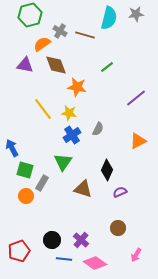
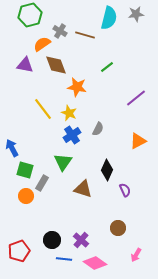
yellow star: rotated 14 degrees clockwise
purple semicircle: moved 5 px right, 2 px up; rotated 88 degrees clockwise
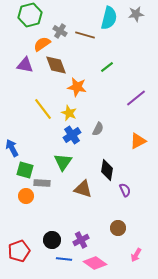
black diamond: rotated 15 degrees counterclockwise
gray rectangle: rotated 63 degrees clockwise
purple cross: rotated 21 degrees clockwise
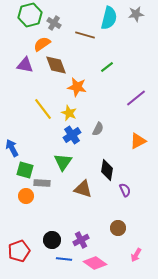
gray cross: moved 6 px left, 8 px up
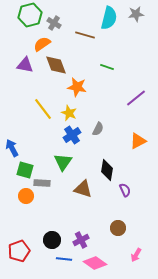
green line: rotated 56 degrees clockwise
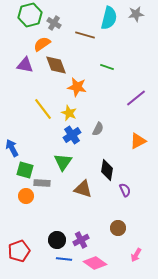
black circle: moved 5 px right
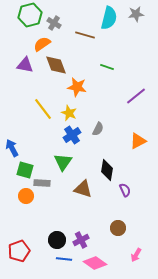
purple line: moved 2 px up
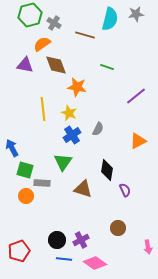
cyan semicircle: moved 1 px right, 1 px down
yellow line: rotated 30 degrees clockwise
pink arrow: moved 12 px right, 8 px up; rotated 40 degrees counterclockwise
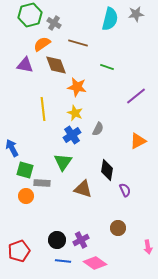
brown line: moved 7 px left, 8 px down
yellow star: moved 6 px right
blue line: moved 1 px left, 2 px down
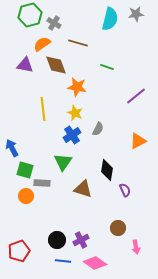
pink arrow: moved 12 px left
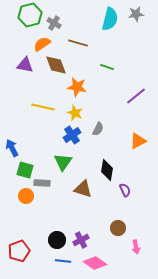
yellow line: moved 2 px up; rotated 70 degrees counterclockwise
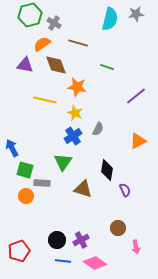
yellow line: moved 2 px right, 7 px up
blue cross: moved 1 px right, 1 px down
